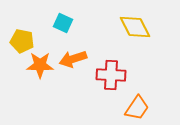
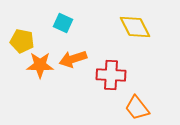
orange trapezoid: rotated 108 degrees clockwise
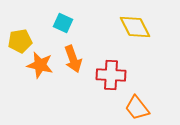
yellow pentagon: moved 2 px left; rotated 20 degrees counterclockwise
orange arrow: rotated 92 degrees counterclockwise
orange star: rotated 12 degrees clockwise
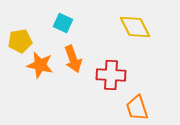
orange trapezoid: rotated 20 degrees clockwise
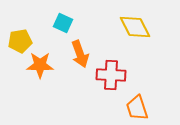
orange arrow: moved 7 px right, 5 px up
orange star: rotated 12 degrees counterclockwise
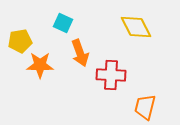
yellow diamond: moved 1 px right
orange arrow: moved 1 px up
orange trapezoid: moved 8 px right, 1 px up; rotated 32 degrees clockwise
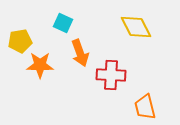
orange trapezoid: rotated 28 degrees counterclockwise
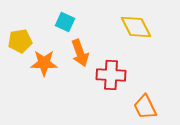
cyan square: moved 2 px right, 1 px up
orange star: moved 4 px right, 2 px up
orange trapezoid: rotated 12 degrees counterclockwise
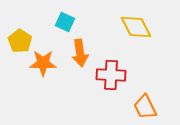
yellow pentagon: rotated 30 degrees counterclockwise
orange arrow: rotated 12 degrees clockwise
orange star: moved 1 px left
